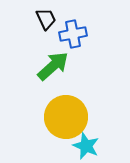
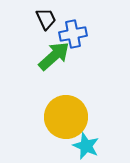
green arrow: moved 1 px right, 10 px up
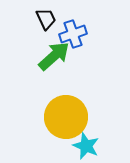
blue cross: rotated 8 degrees counterclockwise
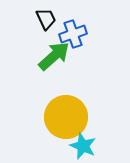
cyan star: moved 3 px left
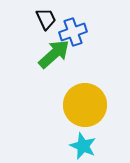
blue cross: moved 2 px up
green arrow: moved 2 px up
yellow circle: moved 19 px right, 12 px up
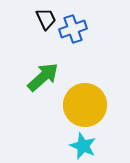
blue cross: moved 3 px up
green arrow: moved 11 px left, 23 px down
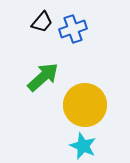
black trapezoid: moved 4 px left, 3 px down; rotated 65 degrees clockwise
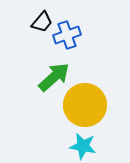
blue cross: moved 6 px left, 6 px down
green arrow: moved 11 px right
cyan star: rotated 12 degrees counterclockwise
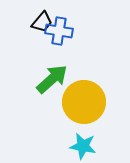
blue cross: moved 8 px left, 4 px up; rotated 28 degrees clockwise
green arrow: moved 2 px left, 2 px down
yellow circle: moved 1 px left, 3 px up
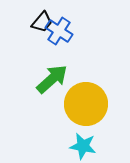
blue cross: rotated 24 degrees clockwise
yellow circle: moved 2 px right, 2 px down
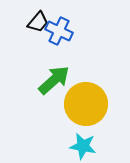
black trapezoid: moved 4 px left
blue cross: rotated 8 degrees counterclockwise
green arrow: moved 2 px right, 1 px down
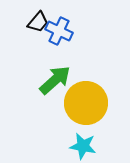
green arrow: moved 1 px right
yellow circle: moved 1 px up
